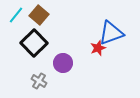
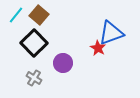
red star: rotated 21 degrees counterclockwise
gray cross: moved 5 px left, 3 px up
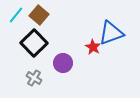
red star: moved 5 px left, 1 px up
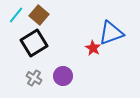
black square: rotated 12 degrees clockwise
red star: moved 1 px down
purple circle: moved 13 px down
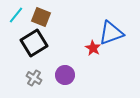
brown square: moved 2 px right, 2 px down; rotated 18 degrees counterclockwise
purple circle: moved 2 px right, 1 px up
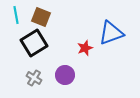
cyan line: rotated 48 degrees counterclockwise
red star: moved 8 px left; rotated 21 degrees clockwise
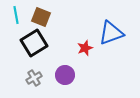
gray cross: rotated 28 degrees clockwise
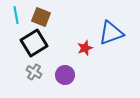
gray cross: moved 6 px up; rotated 28 degrees counterclockwise
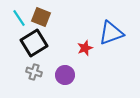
cyan line: moved 3 px right, 3 px down; rotated 24 degrees counterclockwise
gray cross: rotated 14 degrees counterclockwise
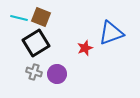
cyan line: rotated 42 degrees counterclockwise
black square: moved 2 px right
purple circle: moved 8 px left, 1 px up
